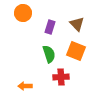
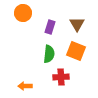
brown triangle: rotated 14 degrees clockwise
green semicircle: rotated 24 degrees clockwise
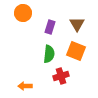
red cross: moved 1 px up; rotated 14 degrees counterclockwise
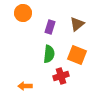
brown triangle: rotated 21 degrees clockwise
orange square: moved 1 px right, 4 px down
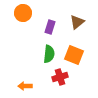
brown triangle: moved 2 px up
orange square: moved 3 px left
red cross: moved 1 px left, 1 px down
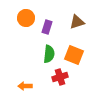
orange circle: moved 3 px right, 5 px down
brown triangle: rotated 21 degrees clockwise
purple rectangle: moved 3 px left
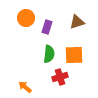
orange square: rotated 24 degrees counterclockwise
orange arrow: moved 1 px down; rotated 40 degrees clockwise
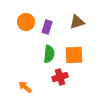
orange circle: moved 4 px down
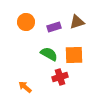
purple rectangle: moved 7 px right; rotated 56 degrees clockwise
green semicircle: rotated 66 degrees counterclockwise
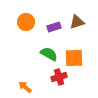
orange square: moved 3 px down
red cross: moved 1 px left
